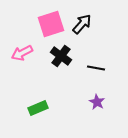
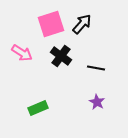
pink arrow: rotated 120 degrees counterclockwise
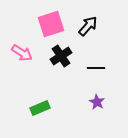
black arrow: moved 6 px right, 2 px down
black cross: rotated 20 degrees clockwise
black line: rotated 12 degrees counterclockwise
green rectangle: moved 2 px right
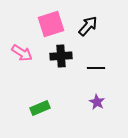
black cross: rotated 30 degrees clockwise
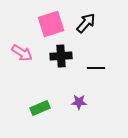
black arrow: moved 2 px left, 3 px up
purple star: moved 18 px left; rotated 28 degrees counterclockwise
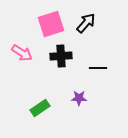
black line: moved 2 px right
purple star: moved 4 px up
green rectangle: rotated 12 degrees counterclockwise
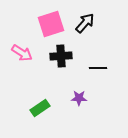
black arrow: moved 1 px left
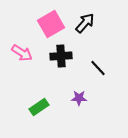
pink square: rotated 12 degrees counterclockwise
black line: rotated 48 degrees clockwise
green rectangle: moved 1 px left, 1 px up
